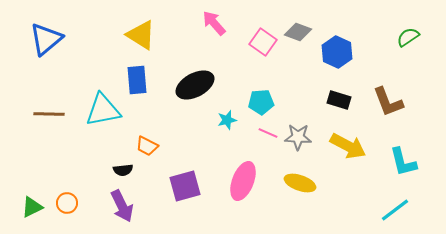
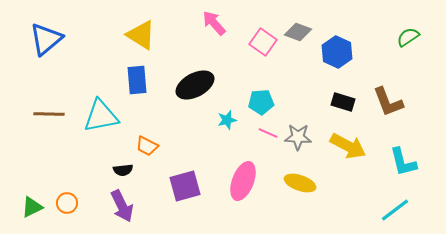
black rectangle: moved 4 px right, 2 px down
cyan triangle: moved 2 px left, 6 px down
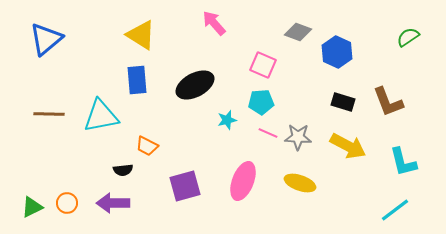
pink square: moved 23 px down; rotated 12 degrees counterclockwise
purple arrow: moved 9 px left, 3 px up; rotated 116 degrees clockwise
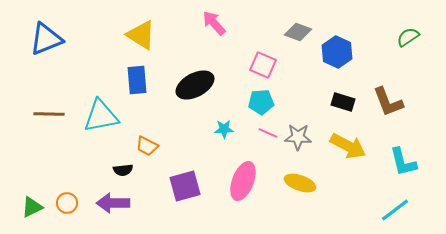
blue triangle: rotated 18 degrees clockwise
cyan star: moved 3 px left, 9 px down; rotated 12 degrees clockwise
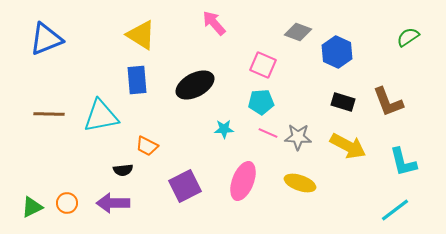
purple square: rotated 12 degrees counterclockwise
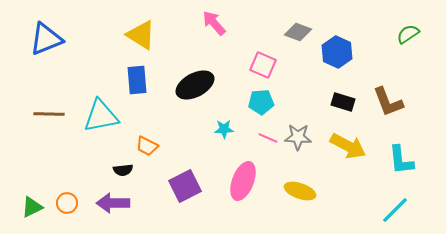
green semicircle: moved 3 px up
pink line: moved 5 px down
cyan L-shape: moved 2 px left, 2 px up; rotated 8 degrees clockwise
yellow ellipse: moved 8 px down
cyan line: rotated 8 degrees counterclockwise
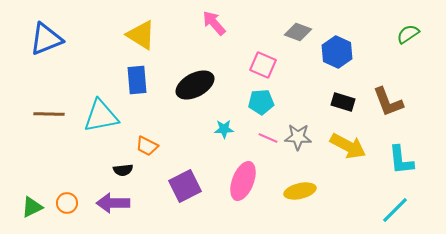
yellow ellipse: rotated 32 degrees counterclockwise
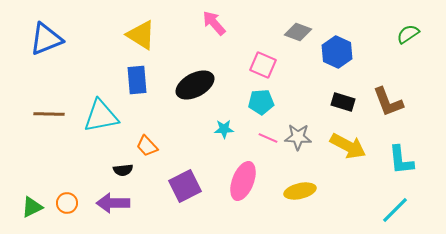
orange trapezoid: rotated 20 degrees clockwise
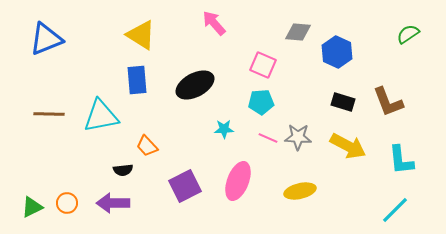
gray diamond: rotated 16 degrees counterclockwise
pink ellipse: moved 5 px left
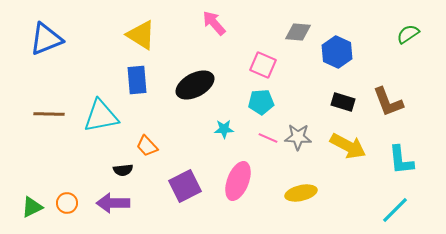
yellow ellipse: moved 1 px right, 2 px down
